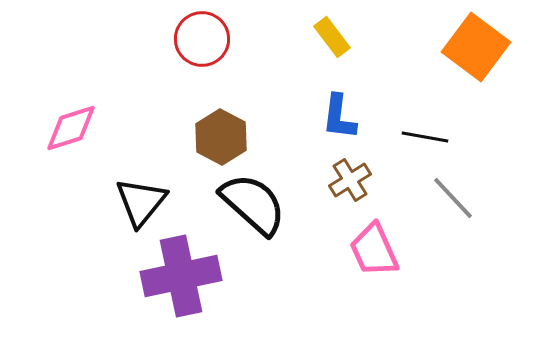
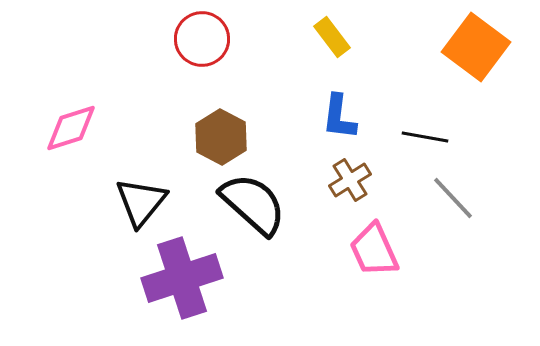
purple cross: moved 1 px right, 2 px down; rotated 6 degrees counterclockwise
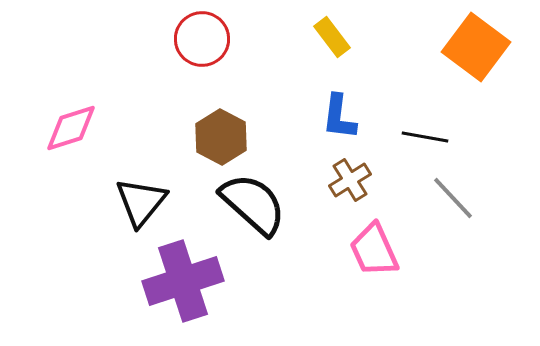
purple cross: moved 1 px right, 3 px down
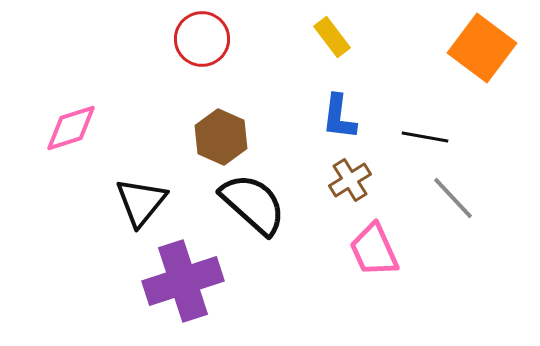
orange square: moved 6 px right, 1 px down
brown hexagon: rotated 4 degrees counterclockwise
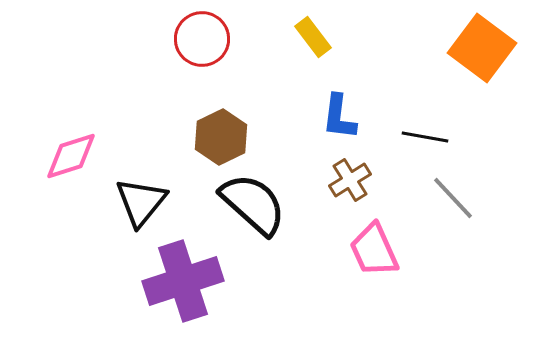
yellow rectangle: moved 19 px left
pink diamond: moved 28 px down
brown hexagon: rotated 10 degrees clockwise
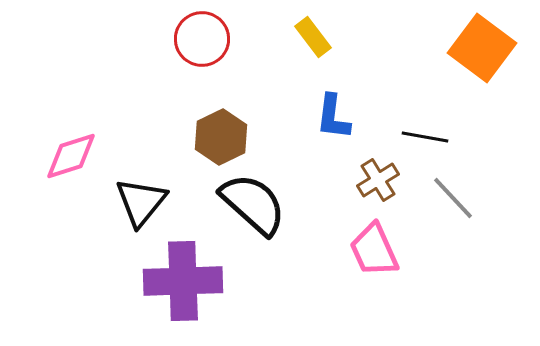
blue L-shape: moved 6 px left
brown cross: moved 28 px right
purple cross: rotated 16 degrees clockwise
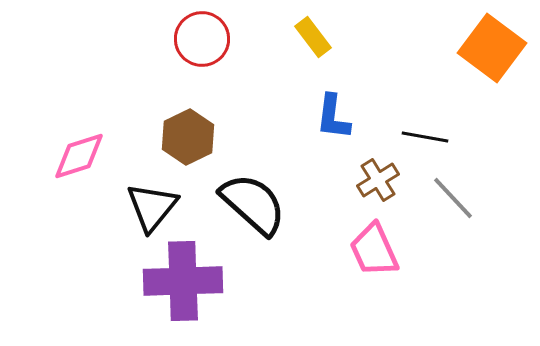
orange square: moved 10 px right
brown hexagon: moved 33 px left
pink diamond: moved 8 px right
black triangle: moved 11 px right, 5 px down
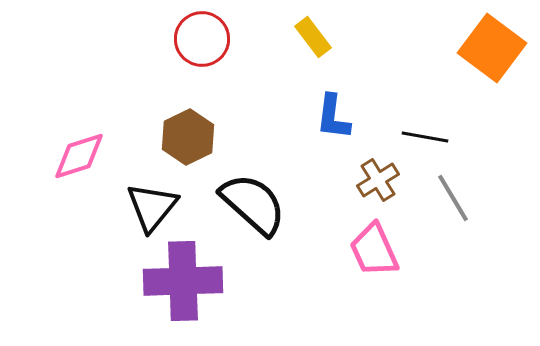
gray line: rotated 12 degrees clockwise
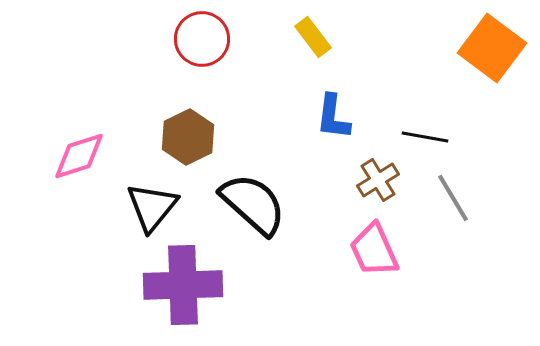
purple cross: moved 4 px down
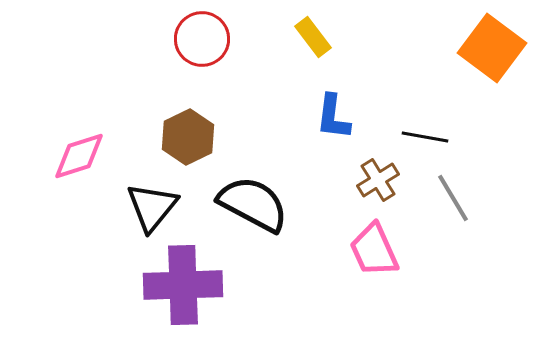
black semicircle: rotated 14 degrees counterclockwise
